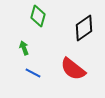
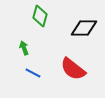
green diamond: moved 2 px right
black diamond: rotated 36 degrees clockwise
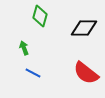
red semicircle: moved 13 px right, 4 px down
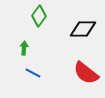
green diamond: moved 1 px left; rotated 20 degrees clockwise
black diamond: moved 1 px left, 1 px down
green arrow: rotated 24 degrees clockwise
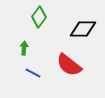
green diamond: moved 1 px down
red semicircle: moved 17 px left, 8 px up
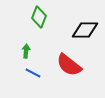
green diamond: rotated 15 degrees counterclockwise
black diamond: moved 2 px right, 1 px down
green arrow: moved 2 px right, 3 px down
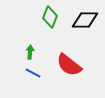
green diamond: moved 11 px right
black diamond: moved 10 px up
green arrow: moved 4 px right, 1 px down
